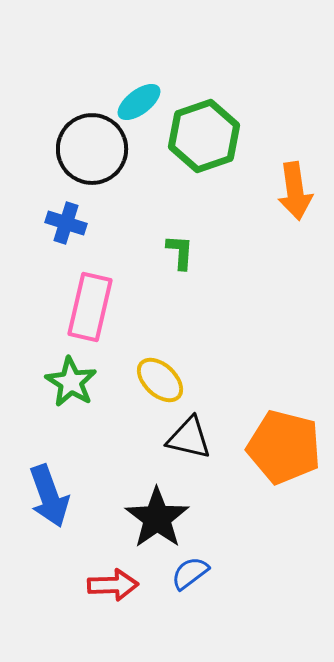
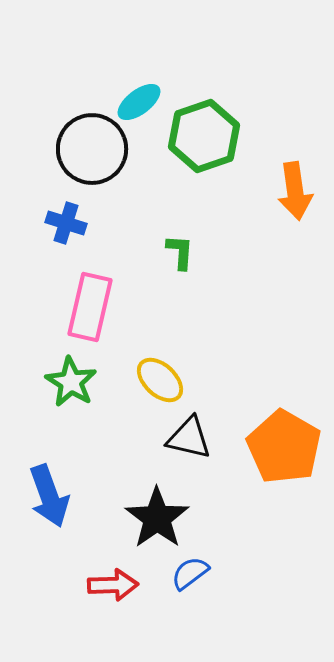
orange pentagon: rotated 16 degrees clockwise
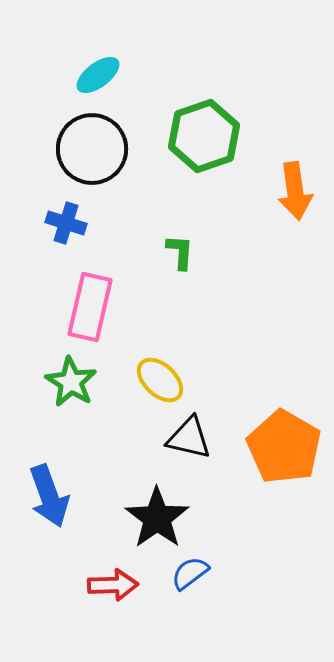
cyan ellipse: moved 41 px left, 27 px up
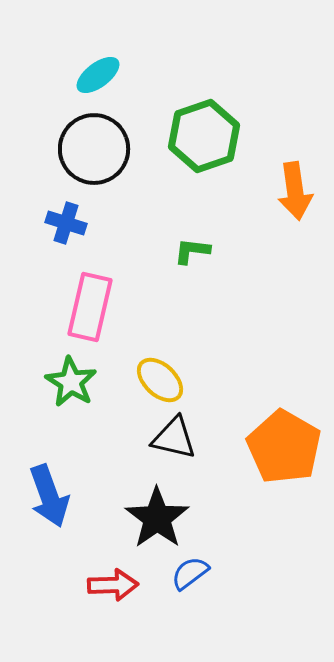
black circle: moved 2 px right
green L-shape: moved 12 px right, 1 px up; rotated 87 degrees counterclockwise
black triangle: moved 15 px left
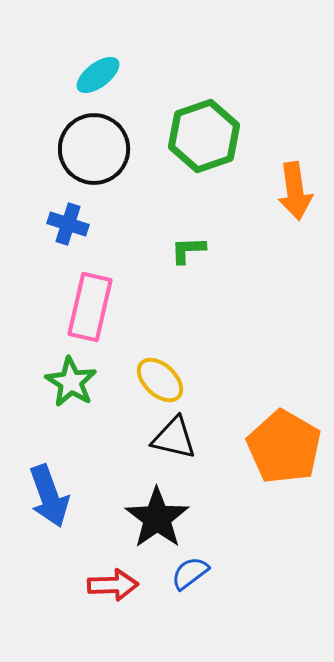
blue cross: moved 2 px right, 1 px down
green L-shape: moved 4 px left, 1 px up; rotated 9 degrees counterclockwise
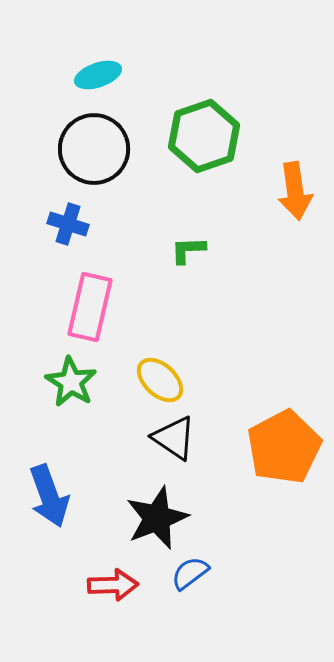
cyan ellipse: rotated 18 degrees clockwise
black triangle: rotated 21 degrees clockwise
orange pentagon: rotated 14 degrees clockwise
black star: rotated 14 degrees clockwise
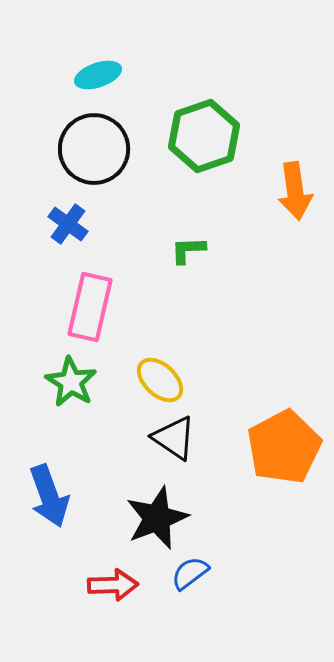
blue cross: rotated 18 degrees clockwise
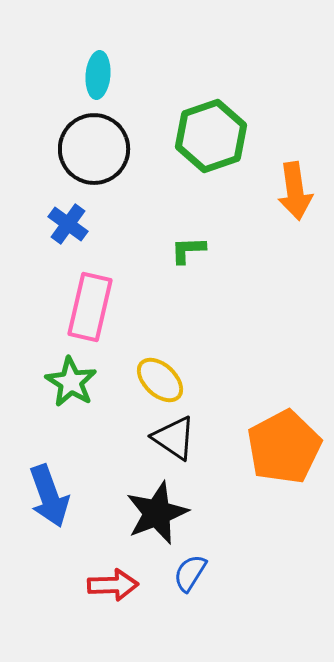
cyan ellipse: rotated 66 degrees counterclockwise
green hexagon: moved 7 px right
black star: moved 5 px up
blue semicircle: rotated 21 degrees counterclockwise
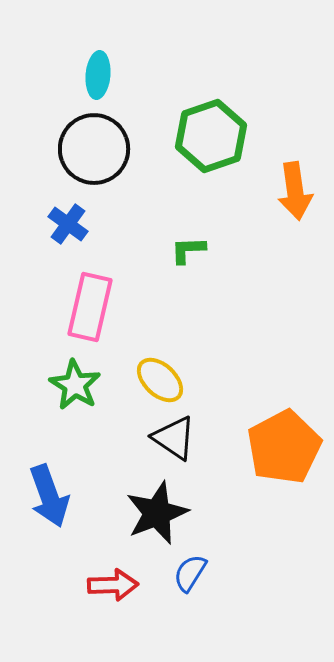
green star: moved 4 px right, 3 px down
